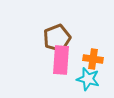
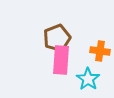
orange cross: moved 7 px right, 8 px up
cyan star: rotated 20 degrees clockwise
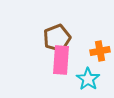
orange cross: rotated 18 degrees counterclockwise
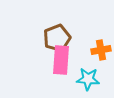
orange cross: moved 1 px right, 1 px up
cyan star: rotated 30 degrees counterclockwise
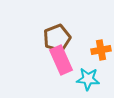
pink rectangle: rotated 28 degrees counterclockwise
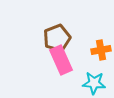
cyan star: moved 6 px right, 4 px down
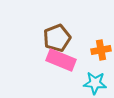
pink rectangle: rotated 44 degrees counterclockwise
cyan star: moved 1 px right
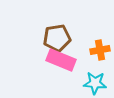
brown pentagon: rotated 12 degrees clockwise
orange cross: moved 1 px left
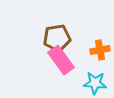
pink rectangle: rotated 32 degrees clockwise
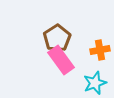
brown pentagon: rotated 24 degrees counterclockwise
cyan star: rotated 25 degrees counterclockwise
